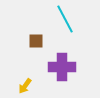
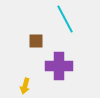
purple cross: moved 3 px left, 1 px up
yellow arrow: rotated 21 degrees counterclockwise
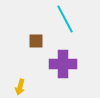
purple cross: moved 4 px right, 2 px up
yellow arrow: moved 5 px left, 1 px down
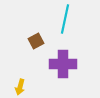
cyan line: rotated 40 degrees clockwise
brown square: rotated 28 degrees counterclockwise
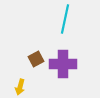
brown square: moved 18 px down
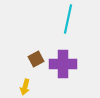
cyan line: moved 3 px right
yellow arrow: moved 5 px right
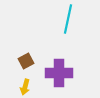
brown square: moved 10 px left, 2 px down
purple cross: moved 4 px left, 9 px down
